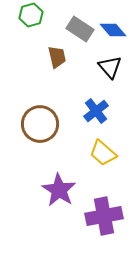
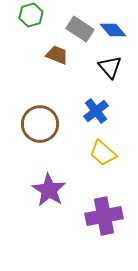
brown trapezoid: moved 2 px up; rotated 55 degrees counterclockwise
purple star: moved 10 px left
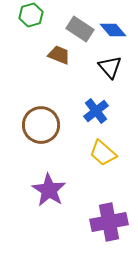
brown trapezoid: moved 2 px right
brown circle: moved 1 px right, 1 px down
purple cross: moved 5 px right, 6 px down
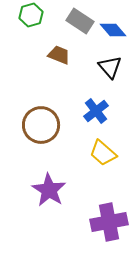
gray rectangle: moved 8 px up
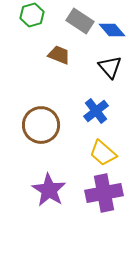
green hexagon: moved 1 px right
blue diamond: moved 1 px left
purple cross: moved 5 px left, 29 px up
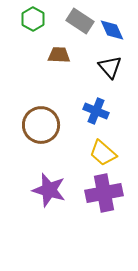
green hexagon: moved 1 px right, 4 px down; rotated 15 degrees counterclockwise
blue diamond: rotated 16 degrees clockwise
brown trapezoid: rotated 20 degrees counterclockwise
blue cross: rotated 30 degrees counterclockwise
purple star: rotated 16 degrees counterclockwise
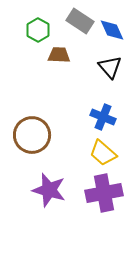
green hexagon: moved 5 px right, 11 px down
blue cross: moved 7 px right, 6 px down
brown circle: moved 9 px left, 10 px down
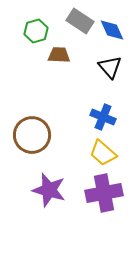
green hexagon: moved 2 px left, 1 px down; rotated 15 degrees clockwise
